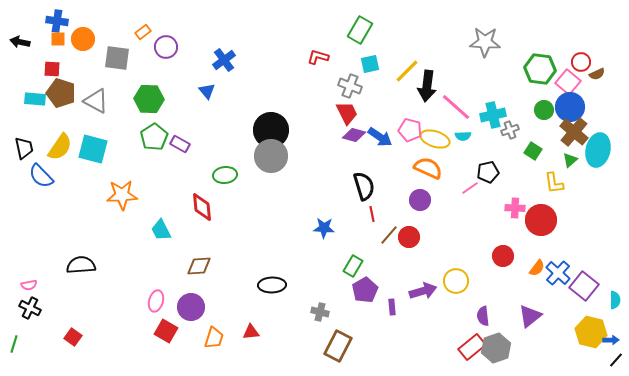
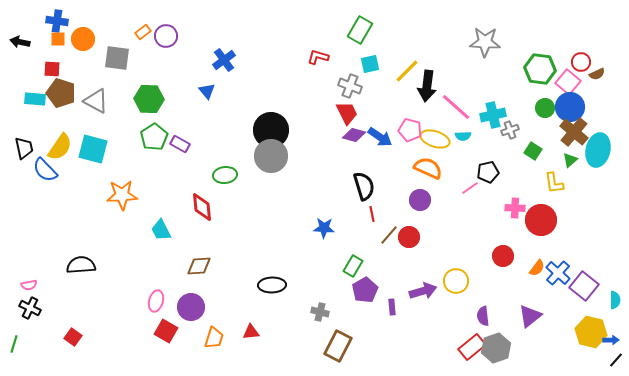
purple circle at (166, 47): moved 11 px up
green circle at (544, 110): moved 1 px right, 2 px up
blue semicircle at (41, 176): moved 4 px right, 6 px up
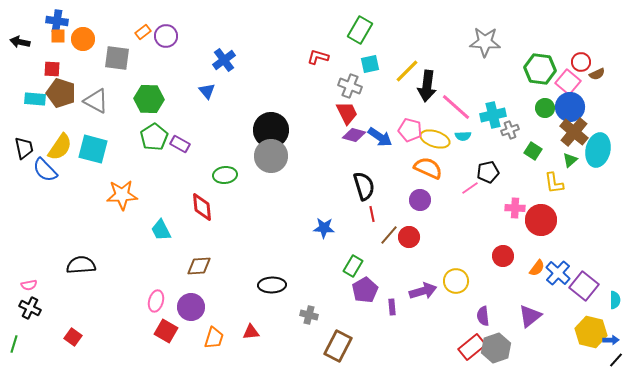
orange square at (58, 39): moved 3 px up
gray cross at (320, 312): moved 11 px left, 3 px down
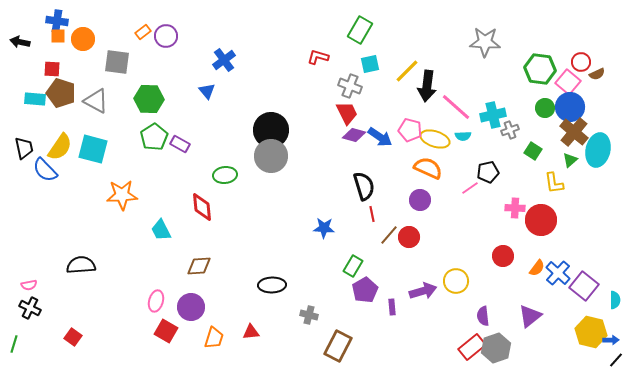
gray square at (117, 58): moved 4 px down
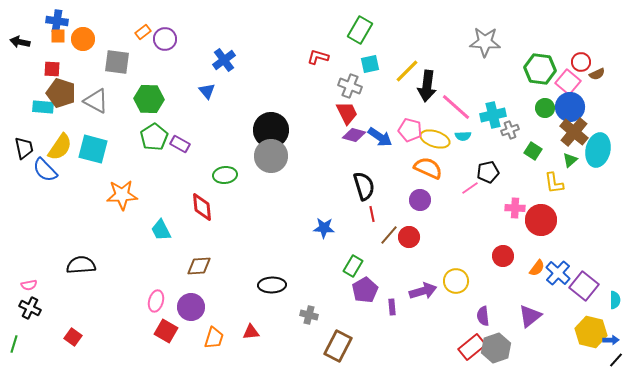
purple circle at (166, 36): moved 1 px left, 3 px down
cyan rectangle at (35, 99): moved 8 px right, 8 px down
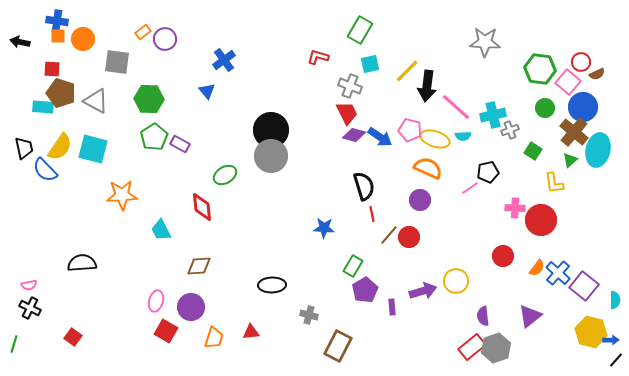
blue circle at (570, 107): moved 13 px right
green ellipse at (225, 175): rotated 25 degrees counterclockwise
black semicircle at (81, 265): moved 1 px right, 2 px up
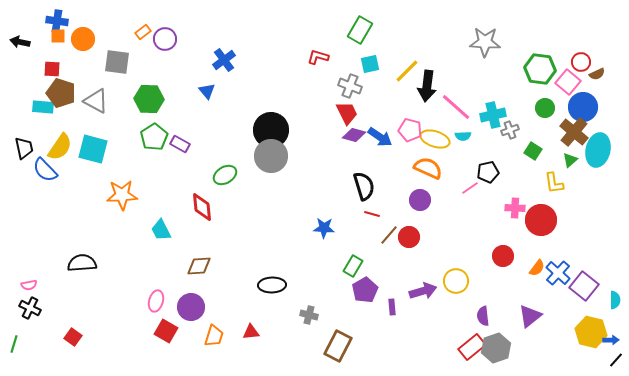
red line at (372, 214): rotated 63 degrees counterclockwise
orange trapezoid at (214, 338): moved 2 px up
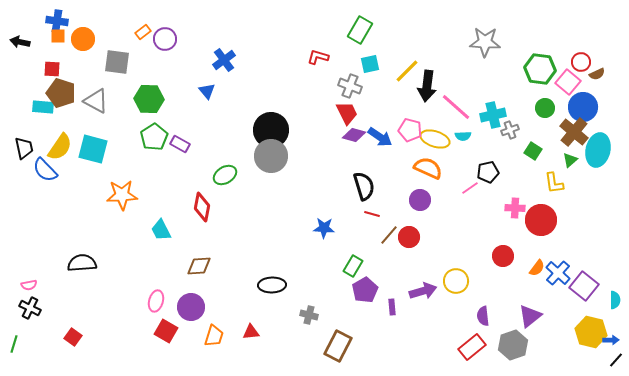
red diamond at (202, 207): rotated 16 degrees clockwise
gray hexagon at (496, 348): moved 17 px right, 3 px up
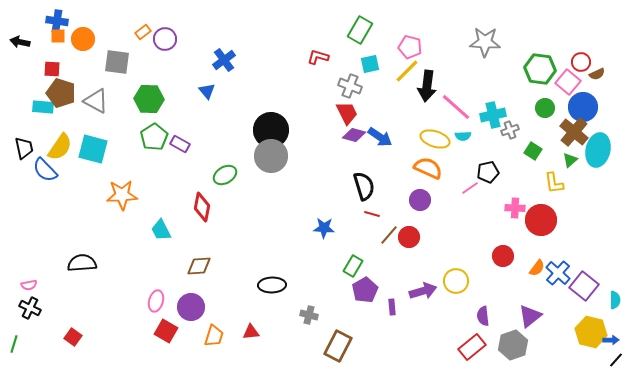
pink pentagon at (410, 130): moved 83 px up
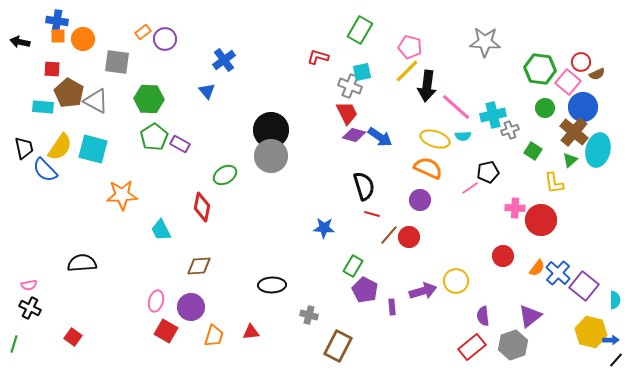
cyan square at (370, 64): moved 8 px left, 8 px down
brown pentagon at (61, 93): moved 8 px right; rotated 12 degrees clockwise
purple pentagon at (365, 290): rotated 15 degrees counterclockwise
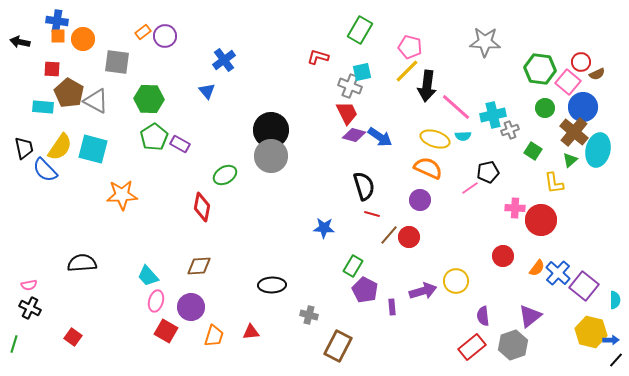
purple circle at (165, 39): moved 3 px up
cyan trapezoid at (161, 230): moved 13 px left, 46 px down; rotated 15 degrees counterclockwise
